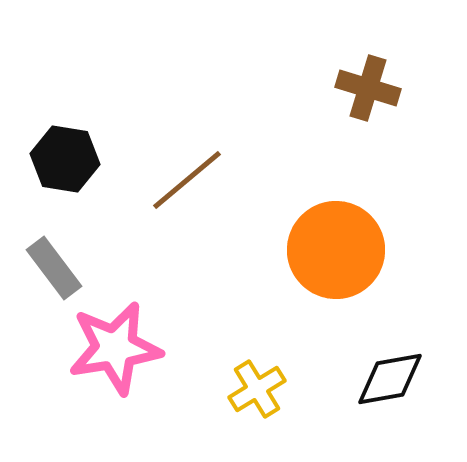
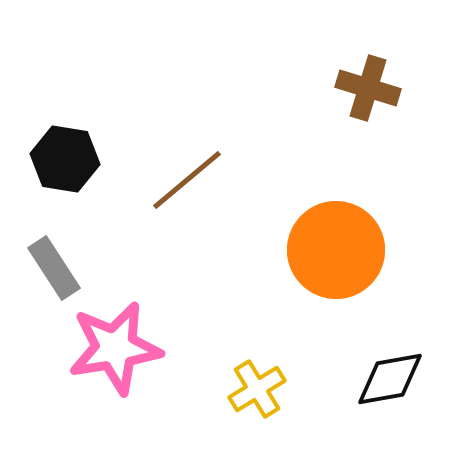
gray rectangle: rotated 4 degrees clockwise
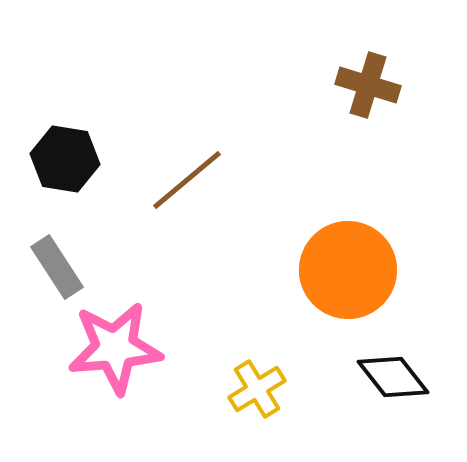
brown cross: moved 3 px up
orange circle: moved 12 px right, 20 px down
gray rectangle: moved 3 px right, 1 px up
pink star: rotated 4 degrees clockwise
black diamond: moved 3 px right, 2 px up; rotated 62 degrees clockwise
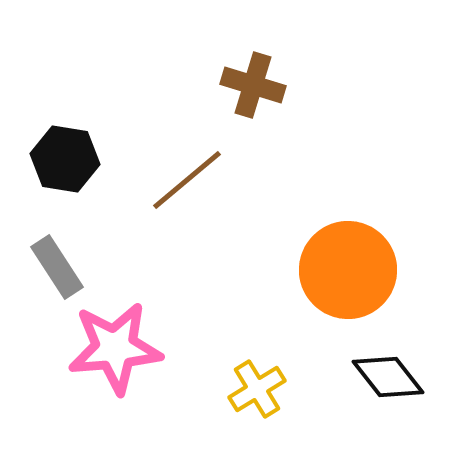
brown cross: moved 115 px left
black diamond: moved 5 px left
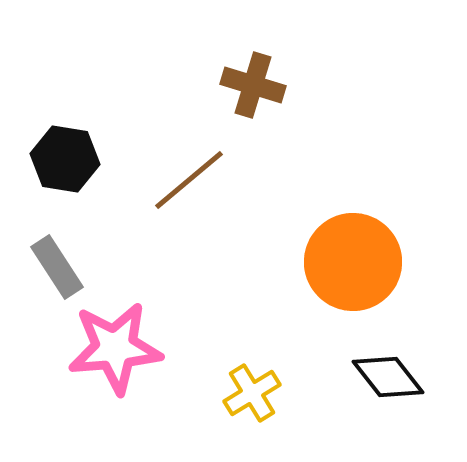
brown line: moved 2 px right
orange circle: moved 5 px right, 8 px up
yellow cross: moved 5 px left, 4 px down
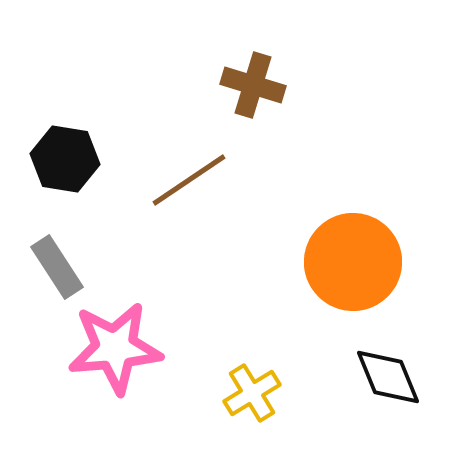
brown line: rotated 6 degrees clockwise
black diamond: rotated 16 degrees clockwise
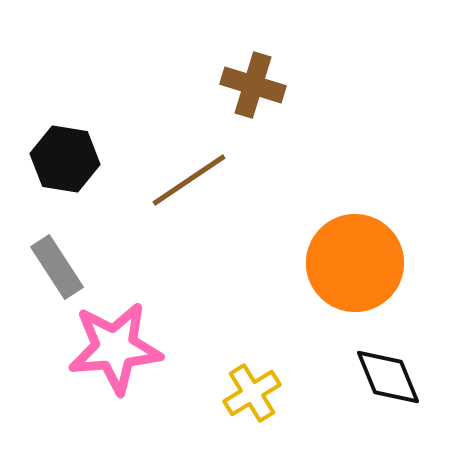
orange circle: moved 2 px right, 1 px down
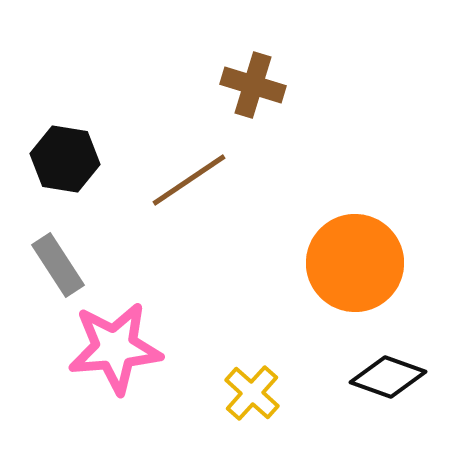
gray rectangle: moved 1 px right, 2 px up
black diamond: rotated 48 degrees counterclockwise
yellow cross: rotated 16 degrees counterclockwise
